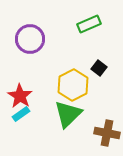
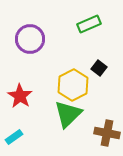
cyan rectangle: moved 7 px left, 23 px down
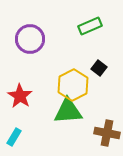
green rectangle: moved 1 px right, 2 px down
green triangle: moved 3 px up; rotated 40 degrees clockwise
cyan rectangle: rotated 24 degrees counterclockwise
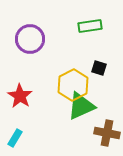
green rectangle: rotated 15 degrees clockwise
black square: rotated 21 degrees counterclockwise
green triangle: moved 13 px right, 5 px up; rotated 20 degrees counterclockwise
cyan rectangle: moved 1 px right, 1 px down
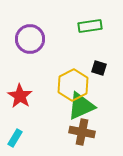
brown cross: moved 25 px left, 1 px up
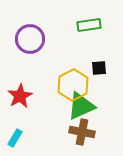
green rectangle: moved 1 px left, 1 px up
black square: rotated 21 degrees counterclockwise
red star: rotated 10 degrees clockwise
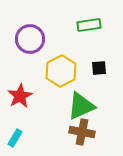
yellow hexagon: moved 12 px left, 14 px up
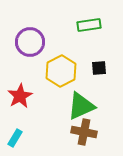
purple circle: moved 3 px down
brown cross: moved 2 px right
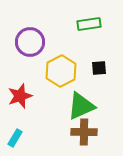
green rectangle: moved 1 px up
red star: rotated 10 degrees clockwise
brown cross: rotated 10 degrees counterclockwise
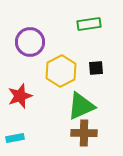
black square: moved 3 px left
brown cross: moved 1 px down
cyan rectangle: rotated 48 degrees clockwise
